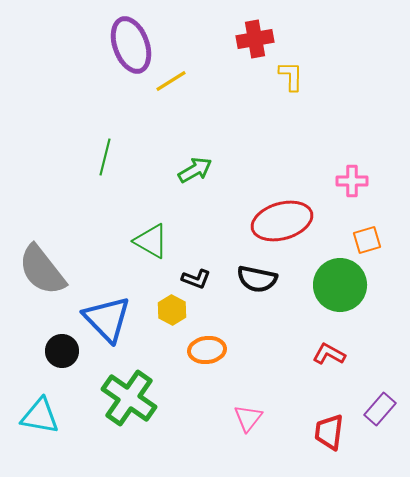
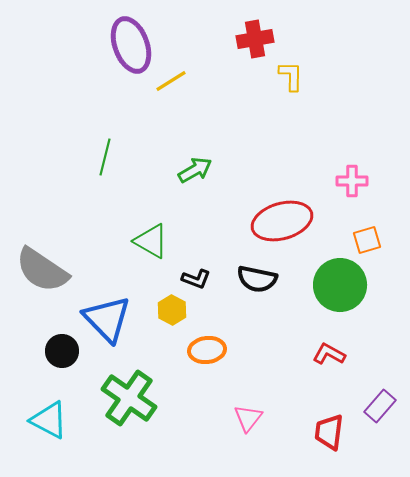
gray semicircle: rotated 18 degrees counterclockwise
purple rectangle: moved 3 px up
cyan triangle: moved 9 px right, 4 px down; rotated 18 degrees clockwise
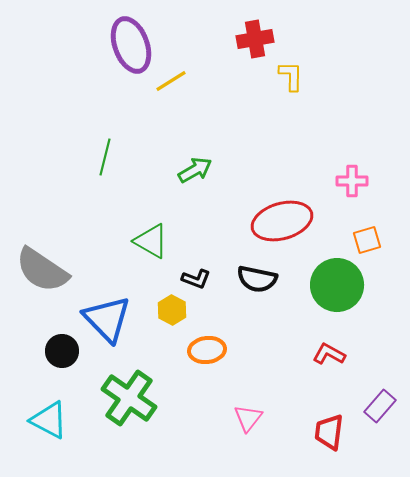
green circle: moved 3 px left
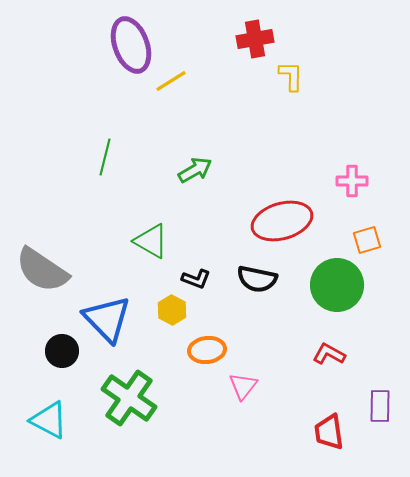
purple rectangle: rotated 40 degrees counterclockwise
pink triangle: moved 5 px left, 32 px up
red trapezoid: rotated 15 degrees counterclockwise
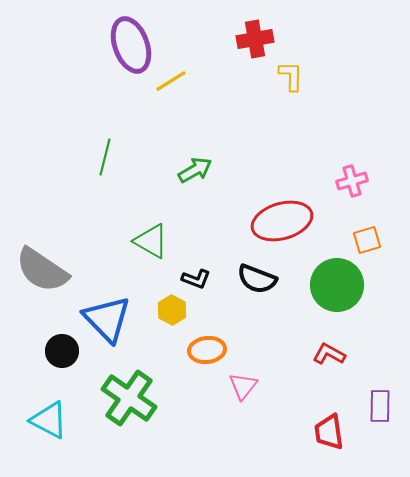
pink cross: rotated 16 degrees counterclockwise
black semicircle: rotated 9 degrees clockwise
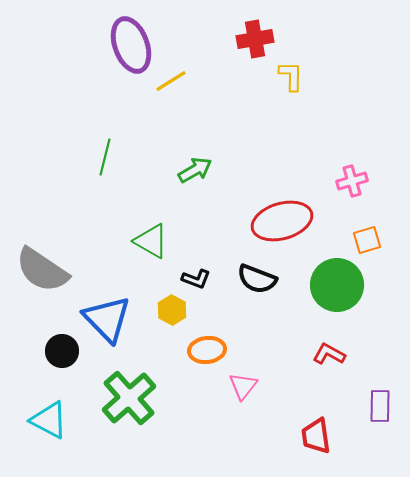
green cross: rotated 14 degrees clockwise
red trapezoid: moved 13 px left, 4 px down
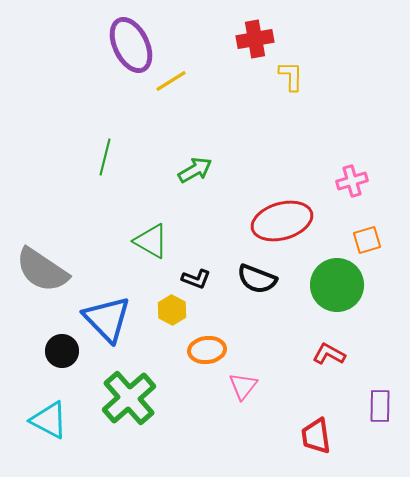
purple ellipse: rotated 6 degrees counterclockwise
